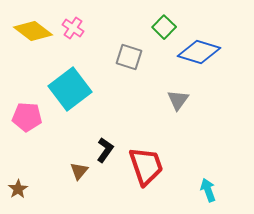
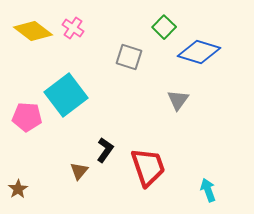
cyan square: moved 4 px left, 6 px down
red trapezoid: moved 2 px right, 1 px down
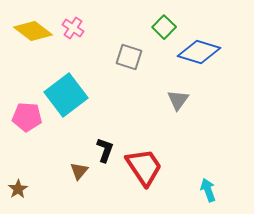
black L-shape: rotated 15 degrees counterclockwise
red trapezoid: moved 4 px left; rotated 15 degrees counterclockwise
